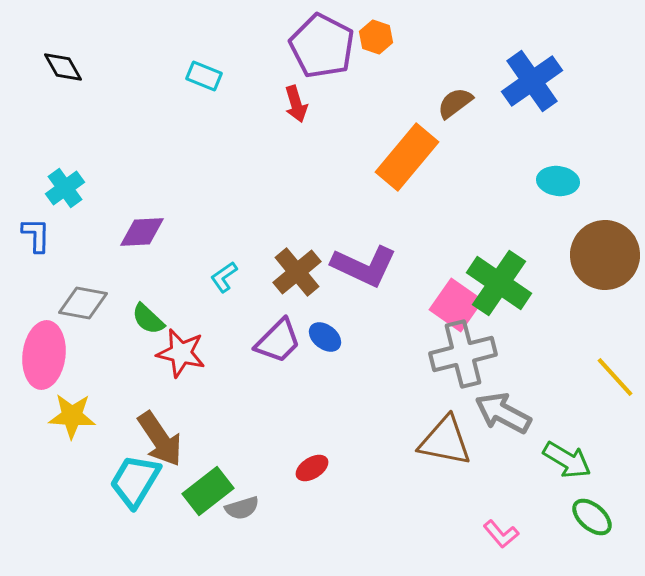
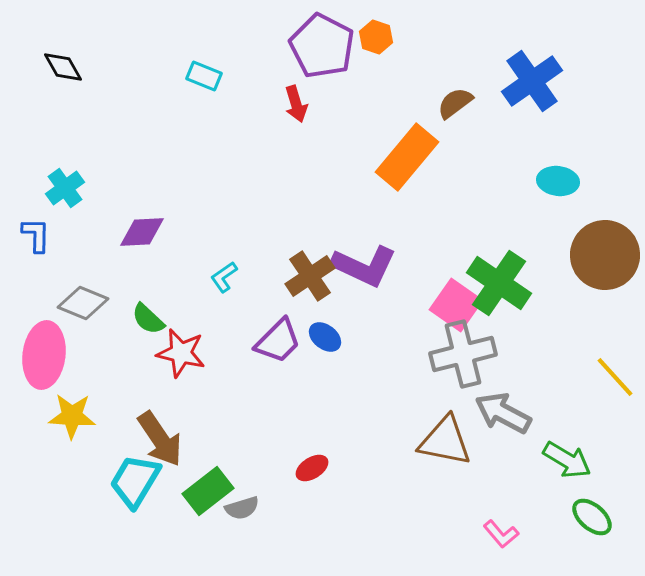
brown cross: moved 13 px right, 4 px down; rotated 6 degrees clockwise
gray diamond: rotated 12 degrees clockwise
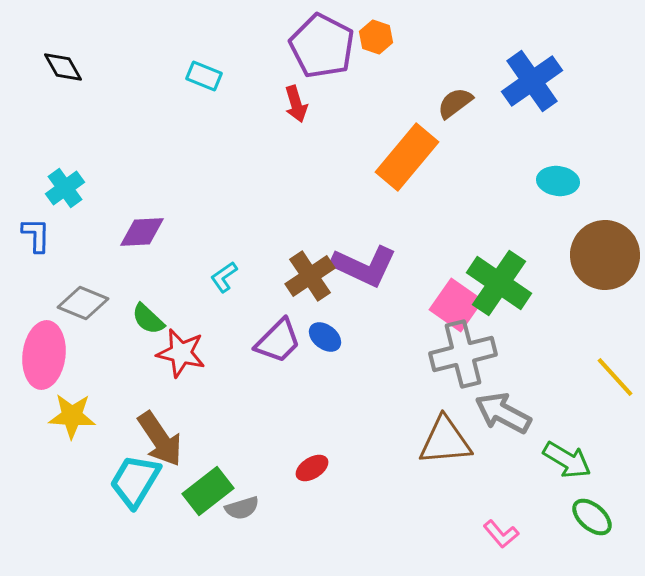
brown triangle: rotated 16 degrees counterclockwise
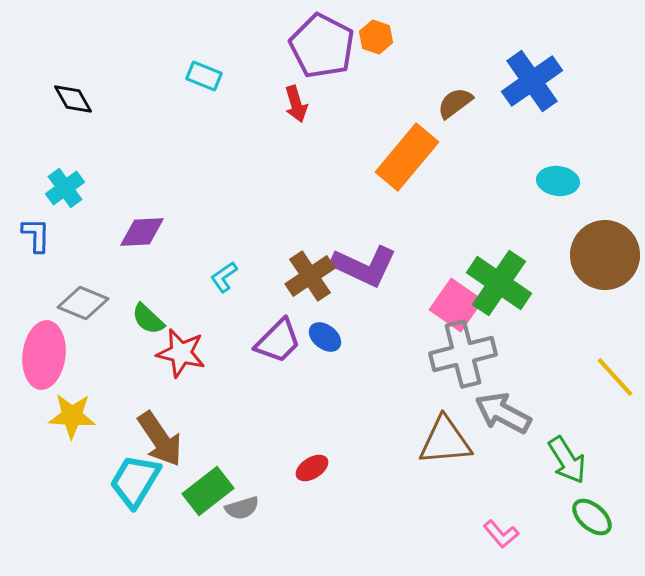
black diamond: moved 10 px right, 32 px down
green arrow: rotated 27 degrees clockwise
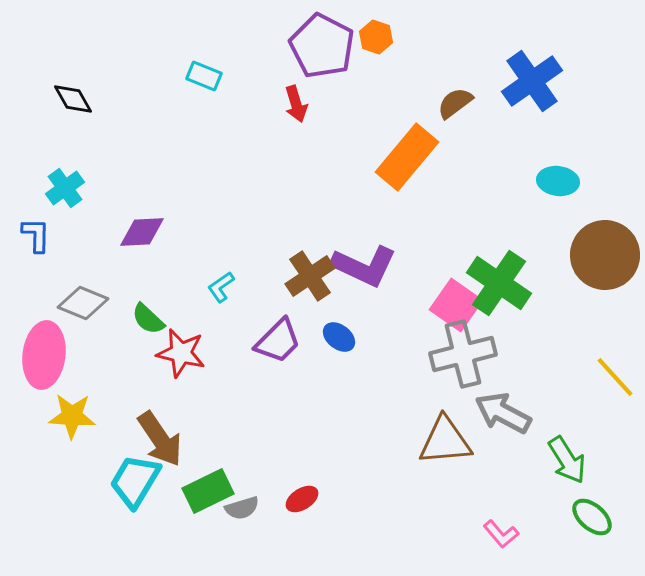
cyan L-shape: moved 3 px left, 10 px down
blue ellipse: moved 14 px right
red ellipse: moved 10 px left, 31 px down
green rectangle: rotated 12 degrees clockwise
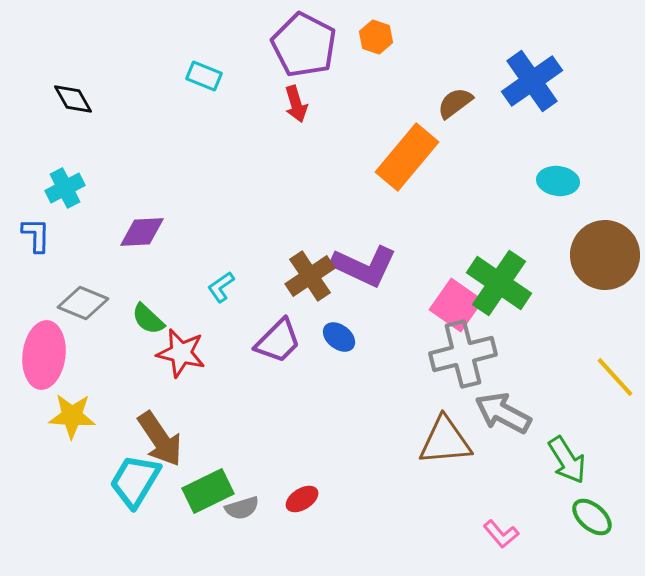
purple pentagon: moved 18 px left, 1 px up
cyan cross: rotated 9 degrees clockwise
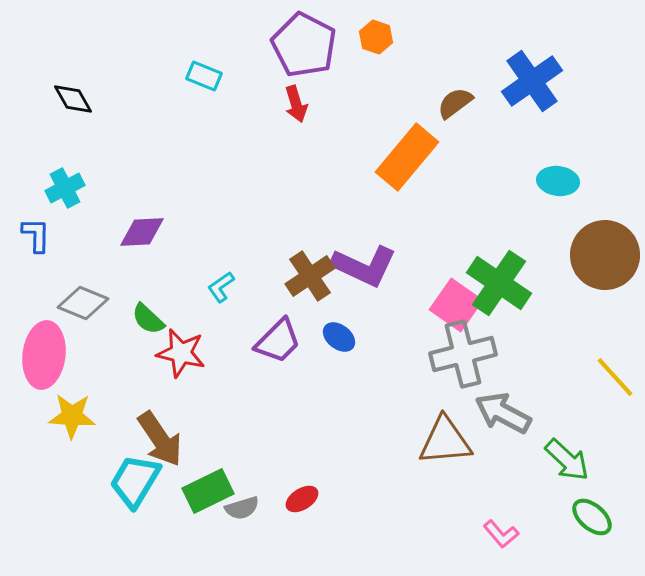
green arrow: rotated 15 degrees counterclockwise
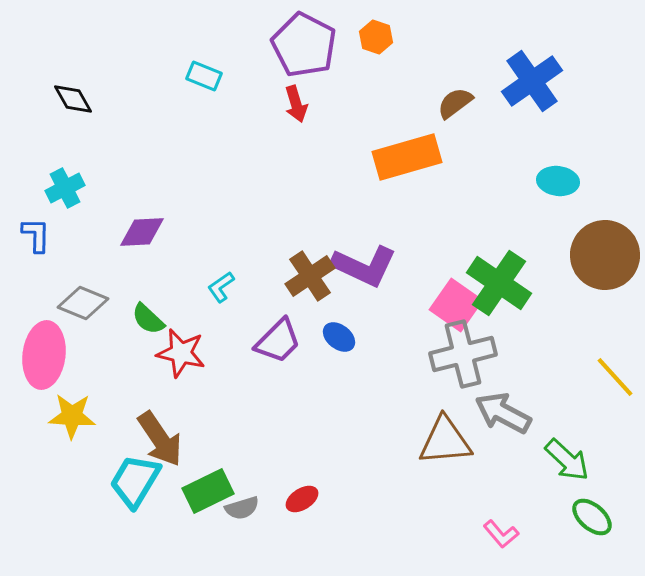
orange rectangle: rotated 34 degrees clockwise
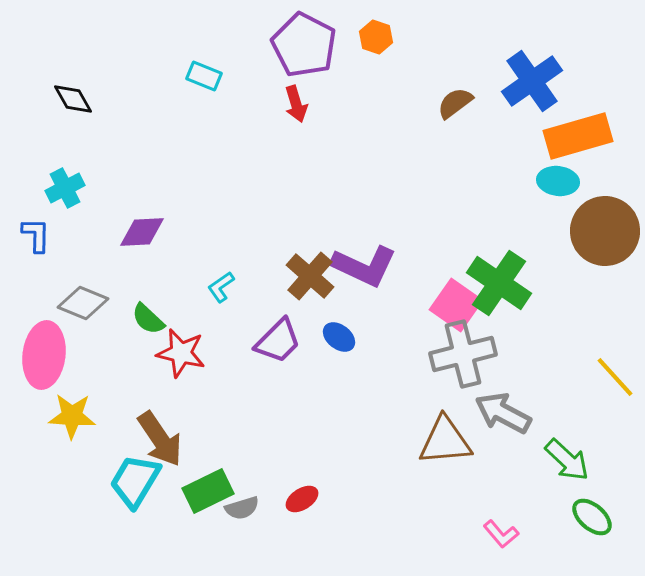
orange rectangle: moved 171 px right, 21 px up
brown circle: moved 24 px up
brown cross: rotated 15 degrees counterclockwise
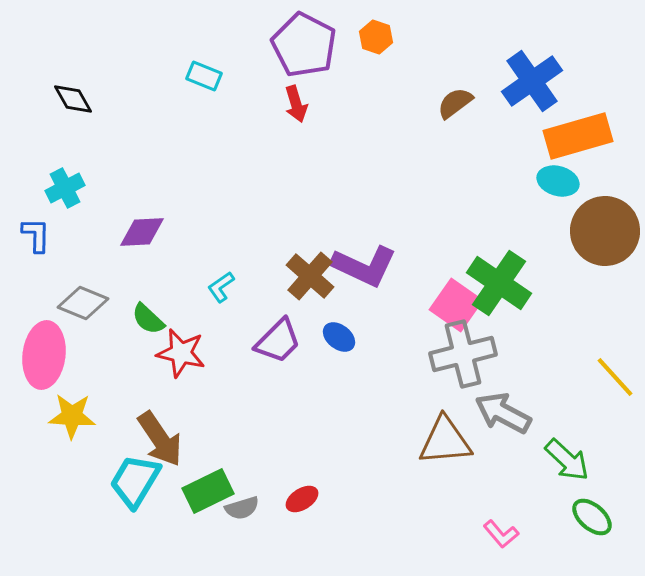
cyan ellipse: rotated 9 degrees clockwise
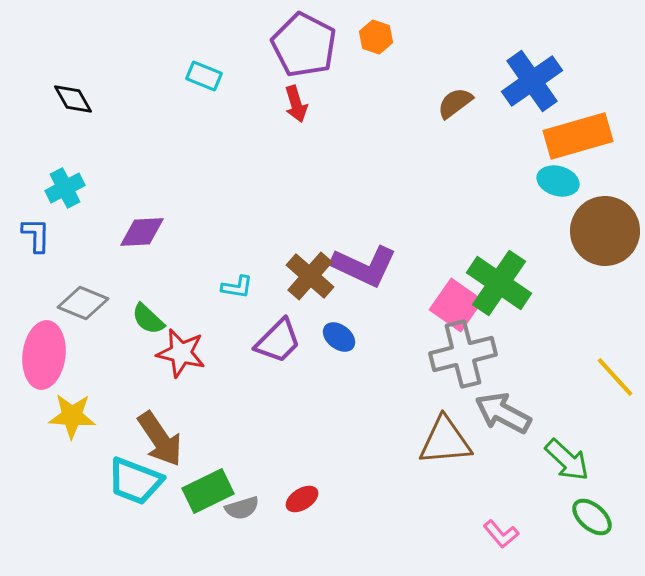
cyan L-shape: moved 16 px right; rotated 136 degrees counterclockwise
cyan trapezoid: rotated 100 degrees counterclockwise
